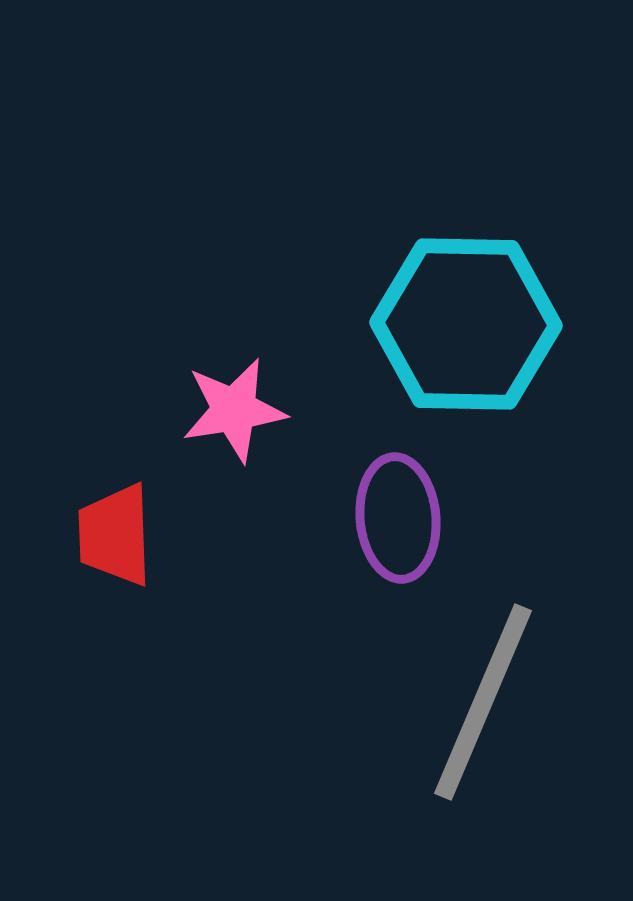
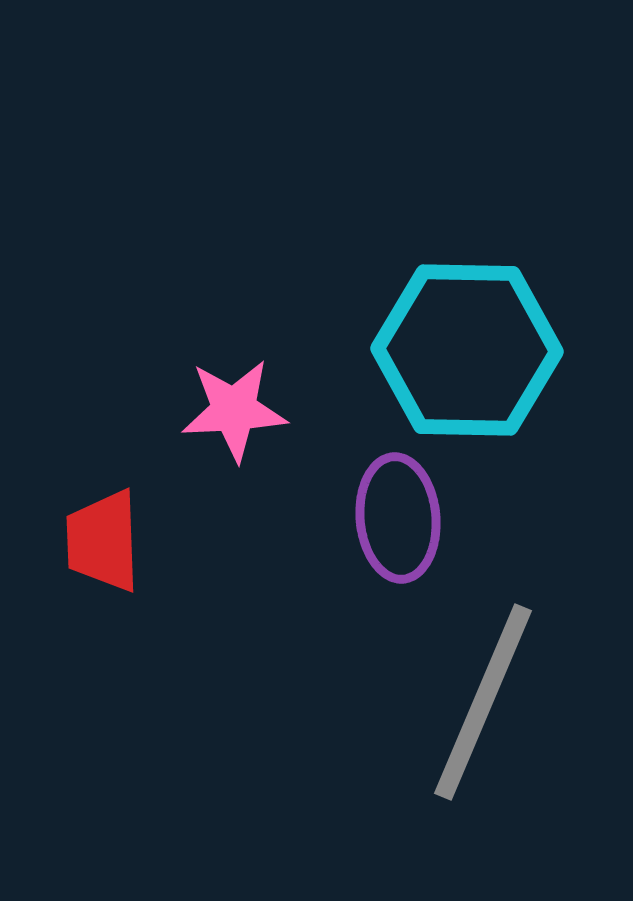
cyan hexagon: moved 1 px right, 26 px down
pink star: rotated 6 degrees clockwise
red trapezoid: moved 12 px left, 6 px down
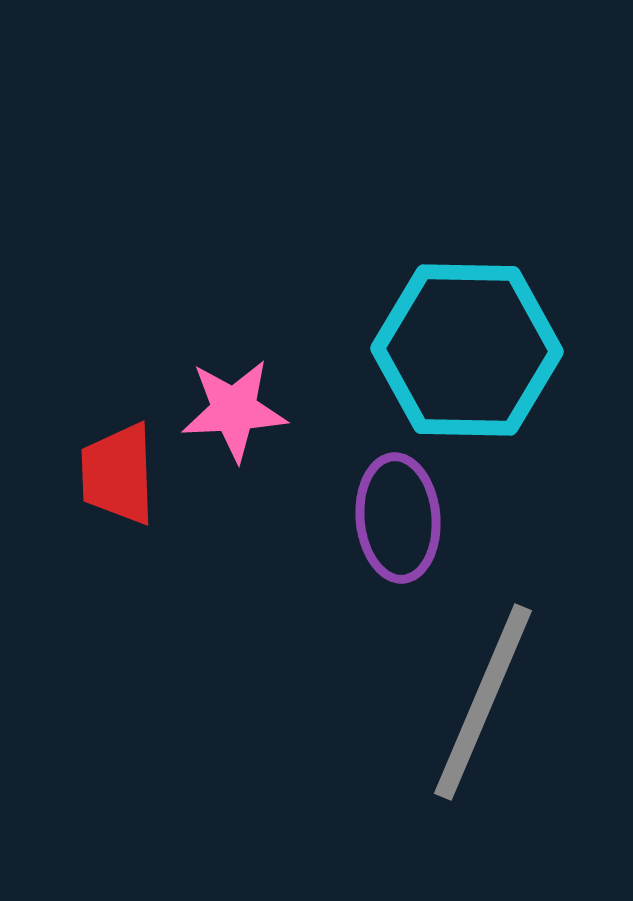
red trapezoid: moved 15 px right, 67 px up
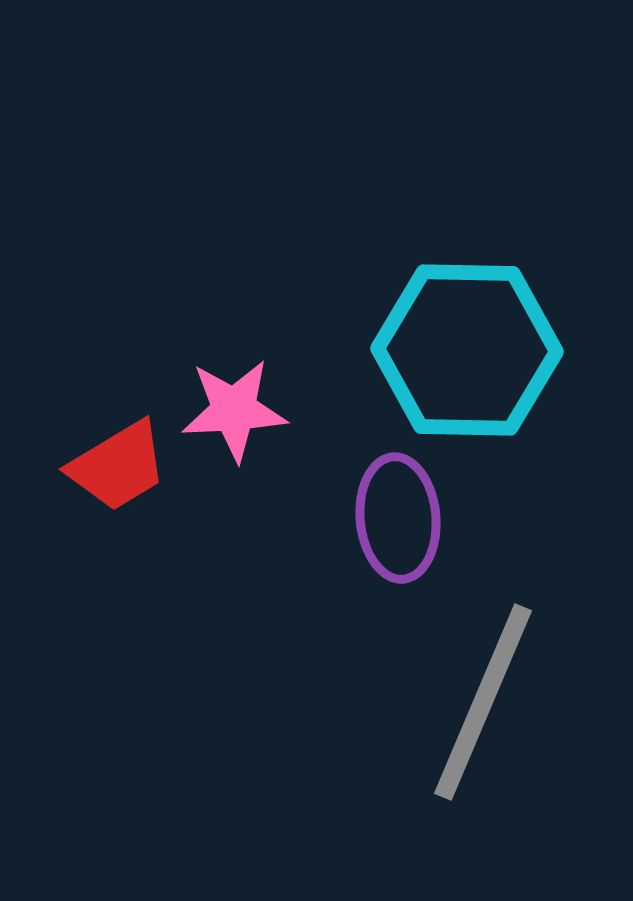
red trapezoid: moved 8 px up; rotated 119 degrees counterclockwise
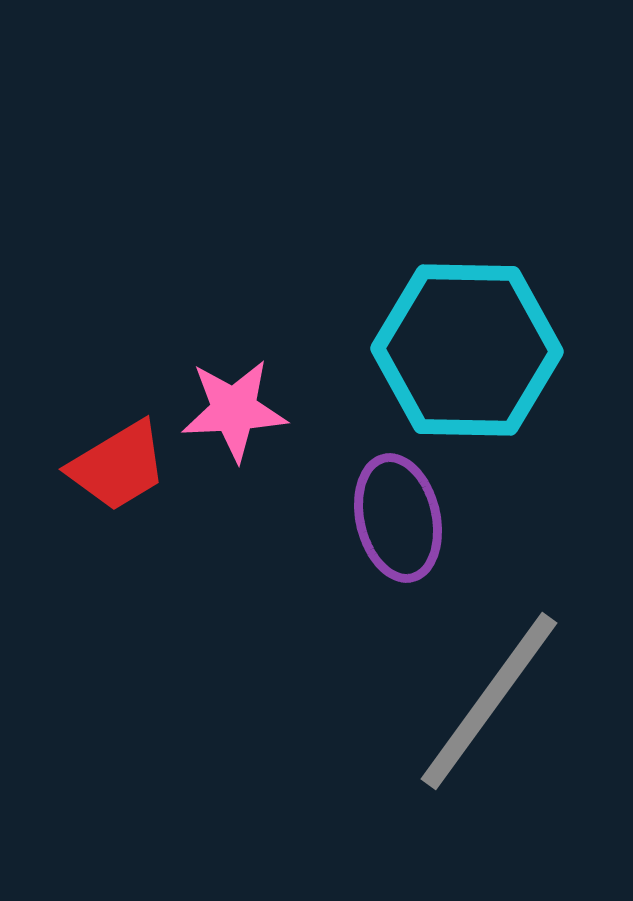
purple ellipse: rotated 8 degrees counterclockwise
gray line: moved 6 px right, 1 px up; rotated 13 degrees clockwise
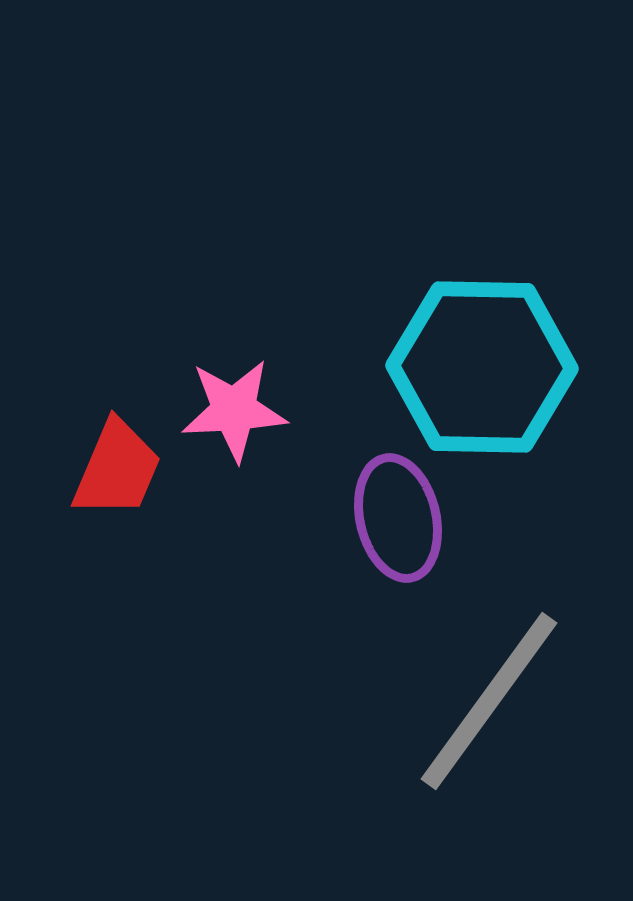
cyan hexagon: moved 15 px right, 17 px down
red trapezoid: moved 1 px left, 3 px down; rotated 36 degrees counterclockwise
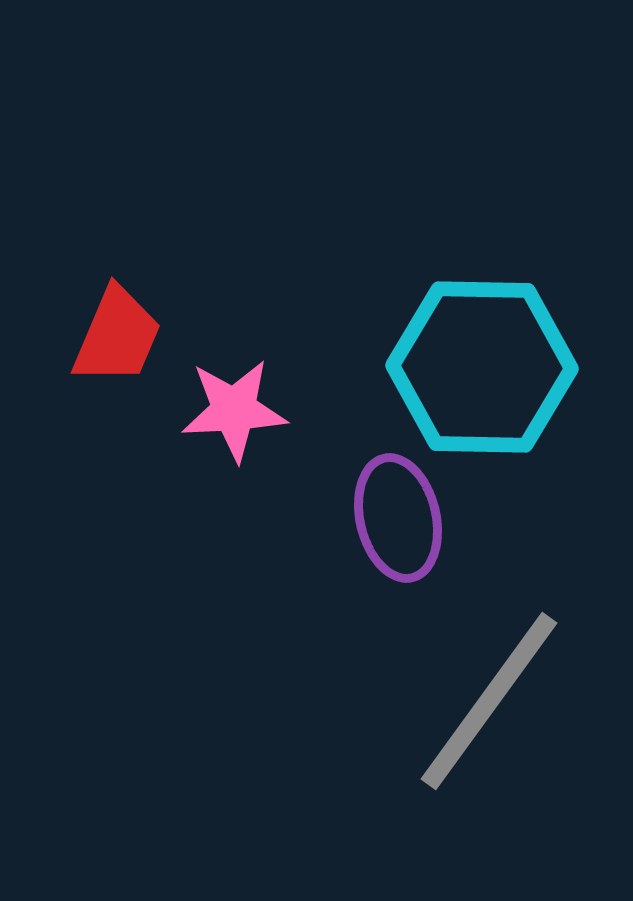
red trapezoid: moved 133 px up
